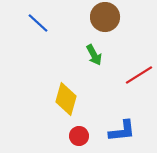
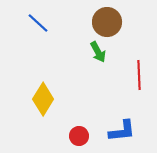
brown circle: moved 2 px right, 5 px down
green arrow: moved 4 px right, 3 px up
red line: rotated 60 degrees counterclockwise
yellow diamond: moved 23 px left; rotated 16 degrees clockwise
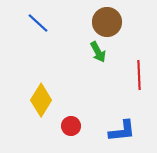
yellow diamond: moved 2 px left, 1 px down
red circle: moved 8 px left, 10 px up
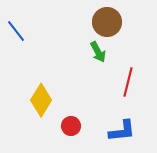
blue line: moved 22 px left, 8 px down; rotated 10 degrees clockwise
red line: moved 11 px left, 7 px down; rotated 16 degrees clockwise
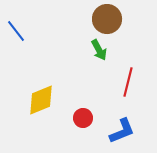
brown circle: moved 3 px up
green arrow: moved 1 px right, 2 px up
yellow diamond: rotated 36 degrees clockwise
red circle: moved 12 px right, 8 px up
blue L-shape: rotated 16 degrees counterclockwise
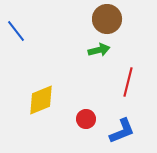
green arrow: rotated 75 degrees counterclockwise
red circle: moved 3 px right, 1 px down
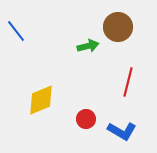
brown circle: moved 11 px right, 8 px down
green arrow: moved 11 px left, 4 px up
blue L-shape: rotated 52 degrees clockwise
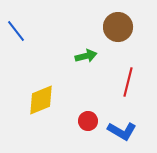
green arrow: moved 2 px left, 10 px down
red circle: moved 2 px right, 2 px down
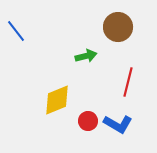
yellow diamond: moved 16 px right
blue L-shape: moved 4 px left, 7 px up
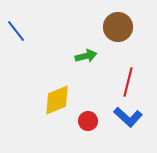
blue L-shape: moved 10 px right, 7 px up; rotated 12 degrees clockwise
